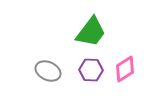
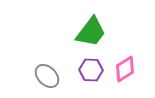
gray ellipse: moved 1 px left, 5 px down; rotated 20 degrees clockwise
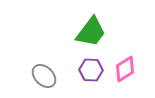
gray ellipse: moved 3 px left
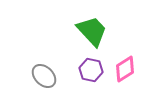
green trapezoid: moved 1 px right, 1 px up; rotated 80 degrees counterclockwise
purple hexagon: rotated 10 degrees clockwise
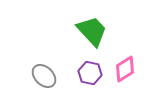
purple hexagon: moved 1 px left, 3 px down
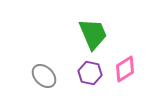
green trapezoid: moved 1 px right, 3 px down; rotated 20 degrees clockwise
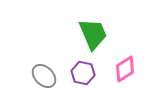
purple hexagon: moved 7 px left
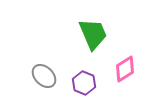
purple hexagon: moved 1 px right, 10 px down; rotated 10 degrees clockwise
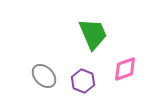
pink diamond: rotated 12 degrees clockwise
purple hexagon: moved 1 px left, 2 px up
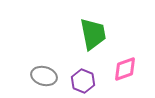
green trapezoid: rotated 12 degrees clockwise
gray ellipse: rotated 30 degrees counterclockwise
